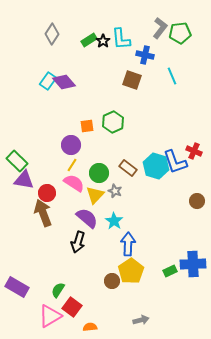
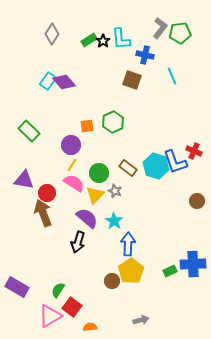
green rectangle at (17, 161): moved 12 px right, 30 px up
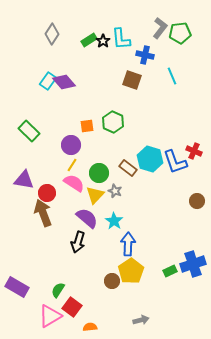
green hexagon at (113, 122): rotated 10 degrees counterclockwise
cyan hexagon at (156, 166): moved 6 px left, 7 px up
blue cross at (193, 264): rotated 15 degrees counterclockwise
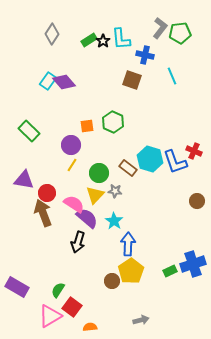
pink semicircle at (74, 183): moved 21 px down
gray star at (115, 191): rotated 16 degrees counterclockwise
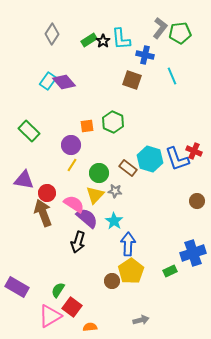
blue L-shape at (175, 162): moved 2 px right, 3 px up
blue cross at (193, 264): moved 11 px up
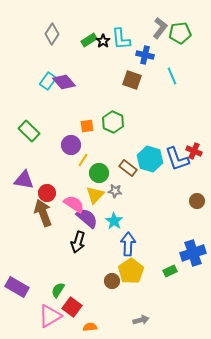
yellow line at (72, 165): moved 11 px right, 5 px up
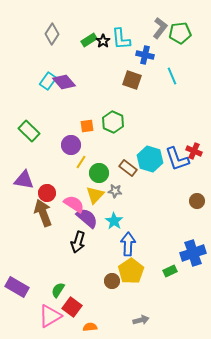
yellow line at (83, 160): moved 2 px left, 2 px down
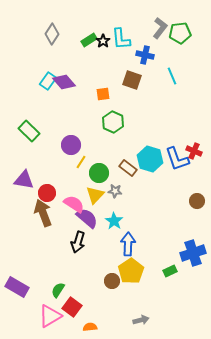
orange square at (87, 126): moved 16 px right, 32 px up
